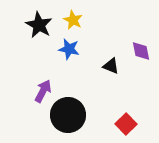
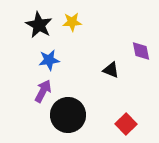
yellow star: moved 1 px left, 2 px down; rotated 30 degrees counterclockwise
blue star: moved 20 px left, 11 px down; rotated 20 degrees counterclockwise
black triangle: moved 4 px down
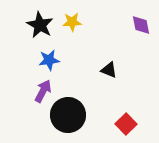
black star: moved 1 px right
purple diamond: moved 26 px up
black triangle: moved 2 px left
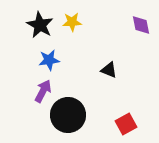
red square: rotated 15 degrees clockwise
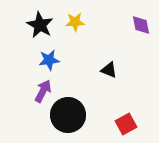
yellow star: moved 3 px right
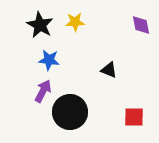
blue star: rotated 15 degrees clockwise
black circle: moved 2 px right, 3 px up
red square: moved 8 px right, 7 px up; rotated 30 degrees clockwise
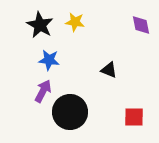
yellow star: rotated 12 degrees clockwise
